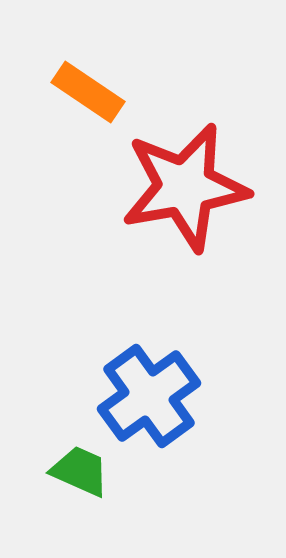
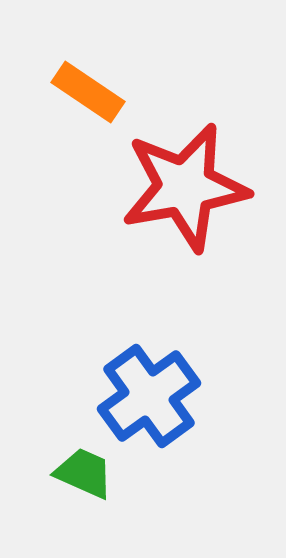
green trapezoid: moved 4 px right, 2 px down
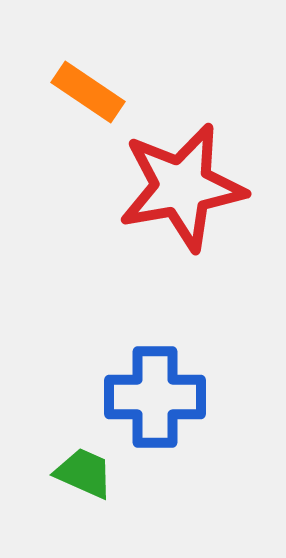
red star: moved 3 px left
blue cross: moved 6 px right, 1 px down; rotated 36 degrees clockwise
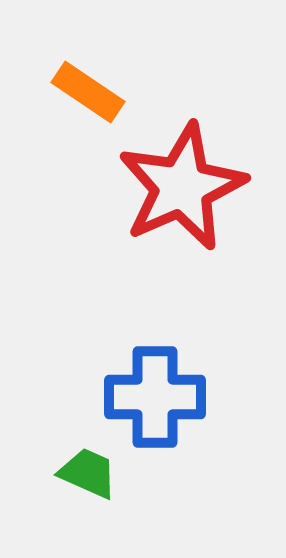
red star: rotated 14 degrees counterclockwise
green trapezoid: moved 4 px right
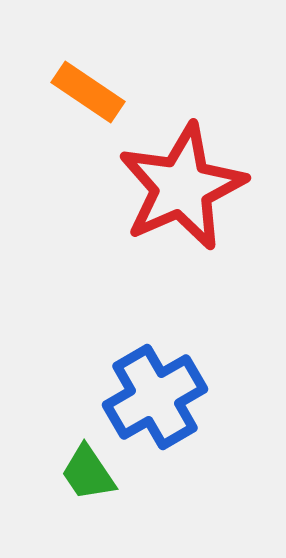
blue cross: rotated 30 degrees counterclockwise
green trapezoid: rotated 148 degrees counterclockwise
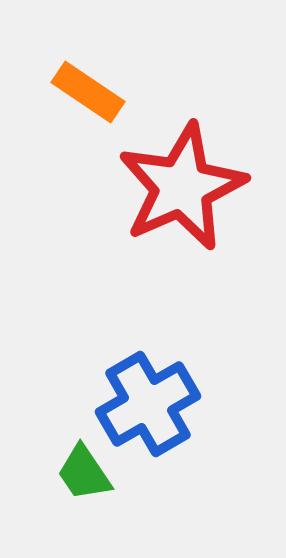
blue cross: moved 7 px left, 7 px down
green trapezoid: moved 4 px left
